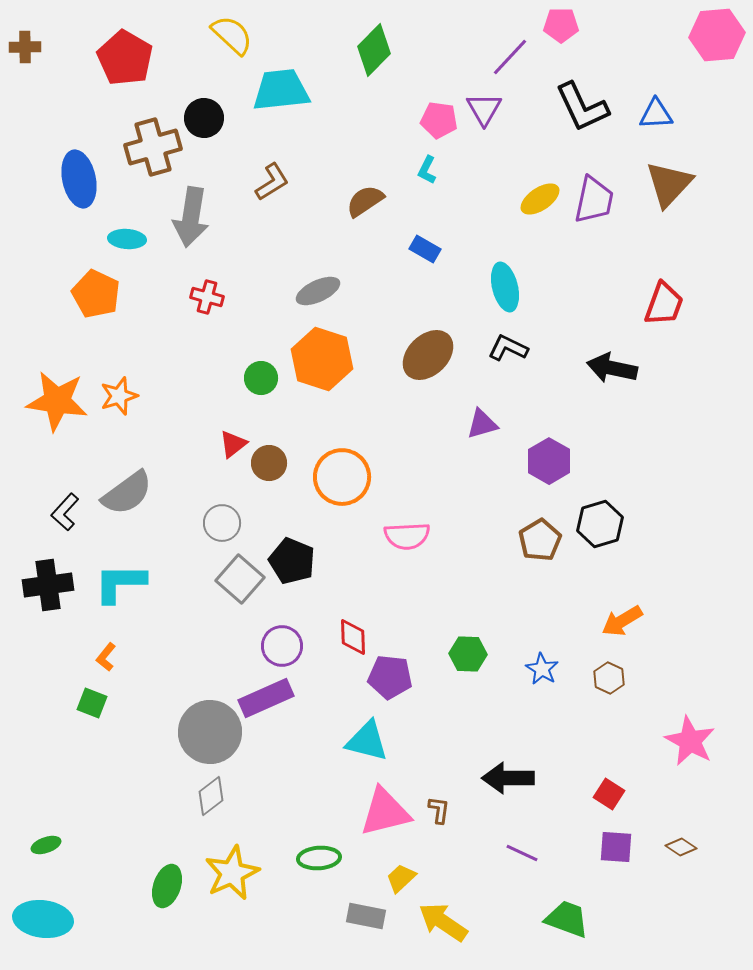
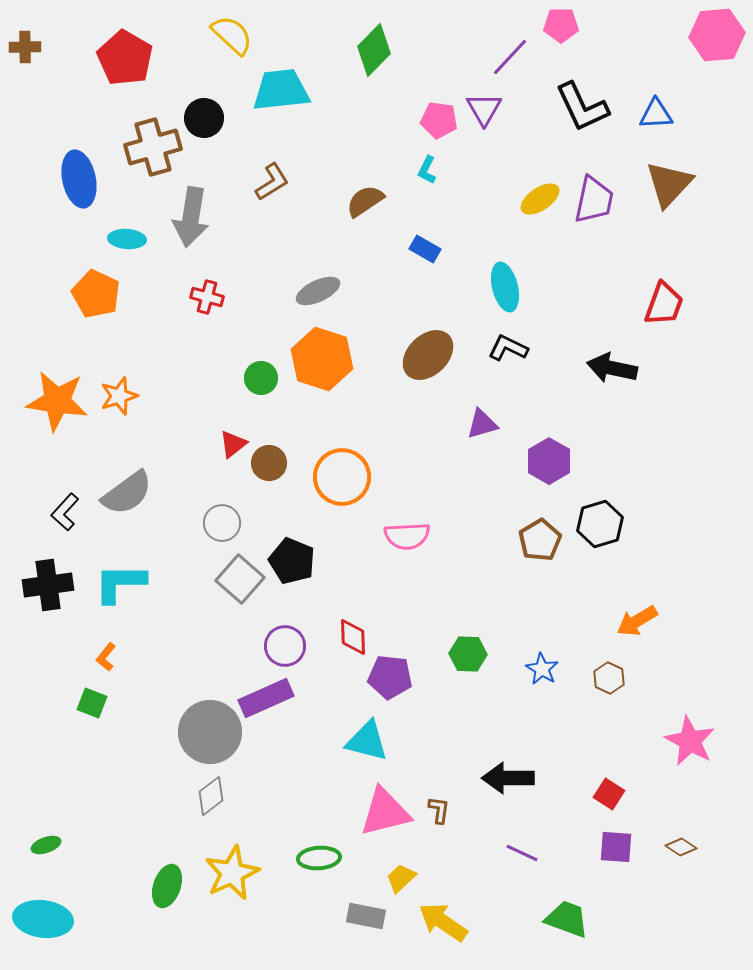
orange arrow at (622, 621): moved 15 px right
purple circle at (282, 646): moved 3 px right
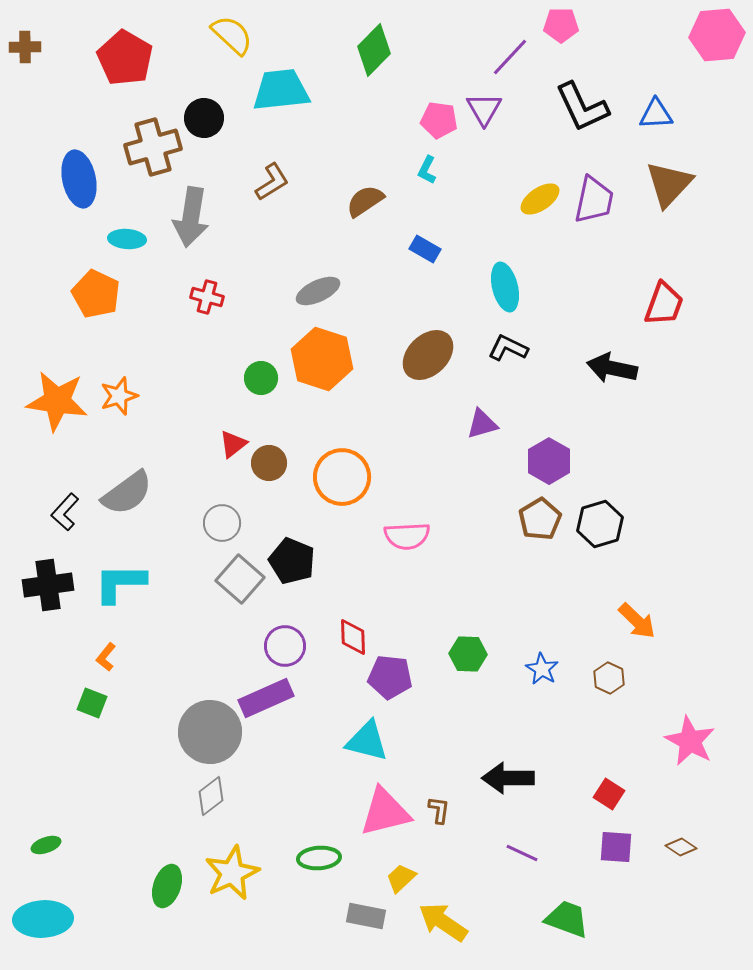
brown pentagon at (540, 540): moved 21 px up
orange arrow at (637, 621): rotated 105 degrees counterclockwise
cyan ellipse at (43, 919): rotated 10 degrees counterclockwise
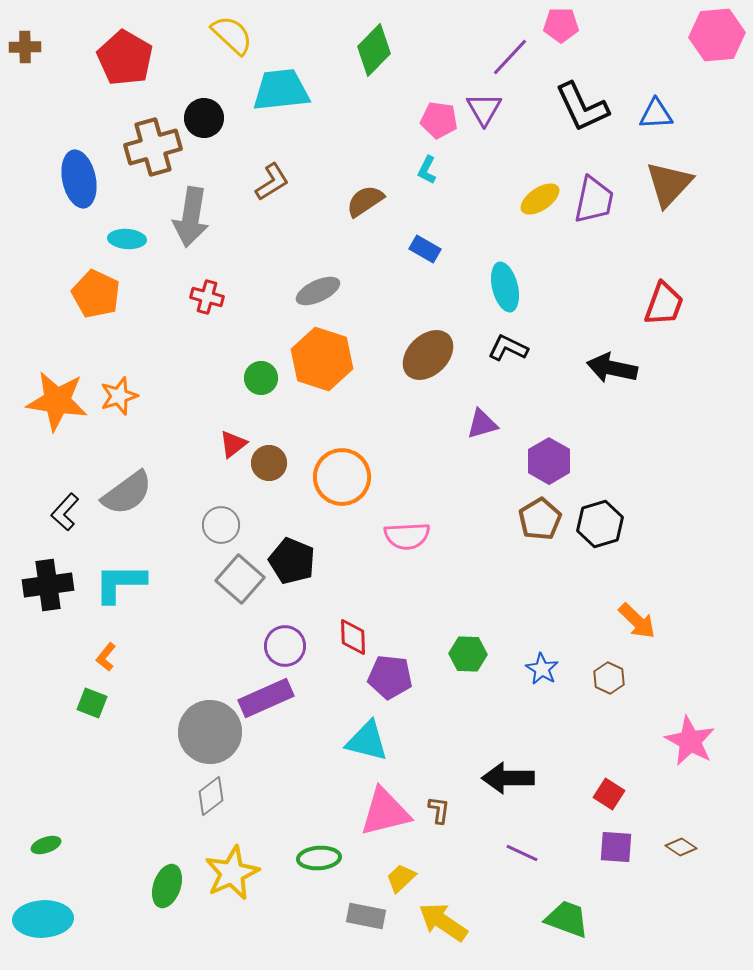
gray circle at (222, 523): moved 1 px left, 2 px down
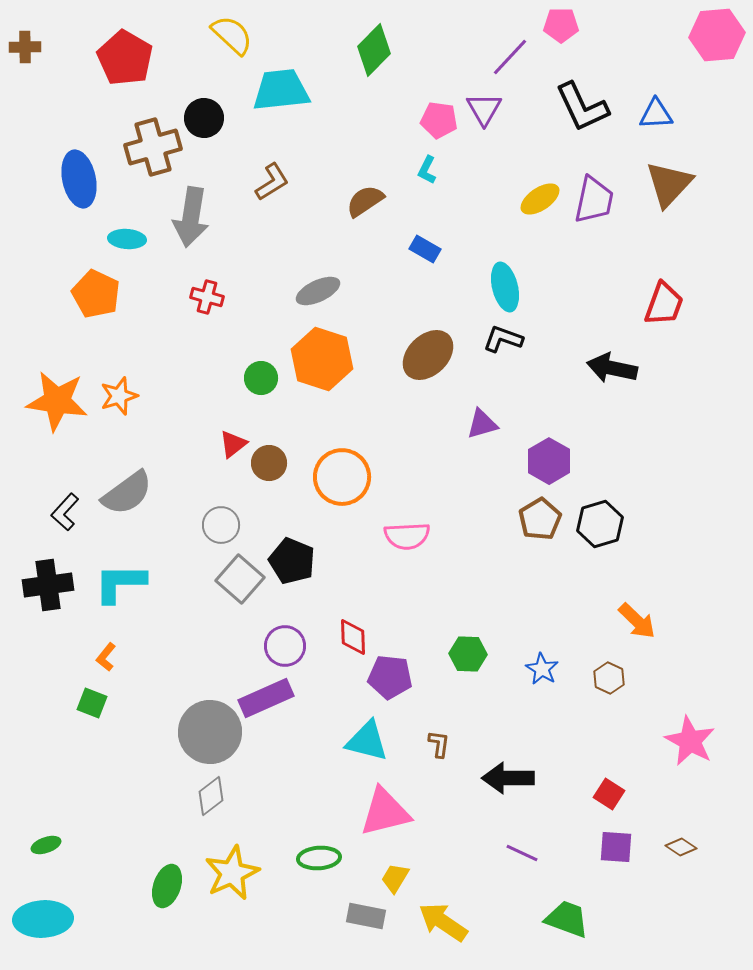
black L-shape at (508, 348): moved 5 px left, 9 px up; rotated 6 degrees counterclockwise
brown L-shape at (439, 810): moved 66 px up
yellow trapezoid at (401, 878): moved 6 px left; rotated 16 degrees counterclockwise
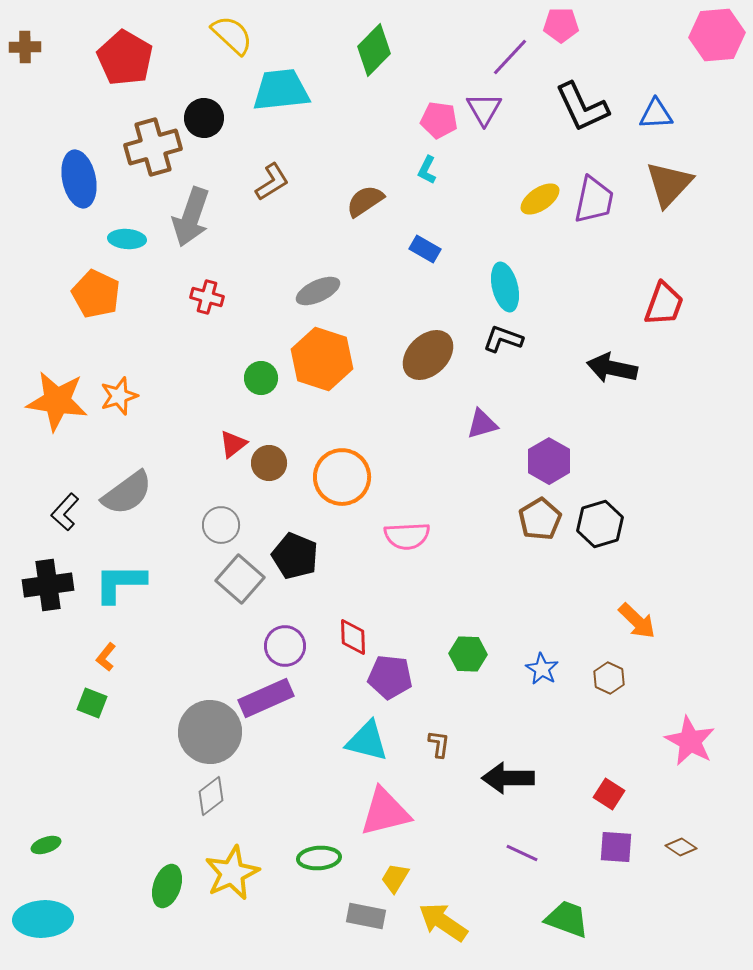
gray arrow at (191, 217): rotated 10 degrees clockwise
black pentagon at (292, 561): moved 3 px right, 5 px up
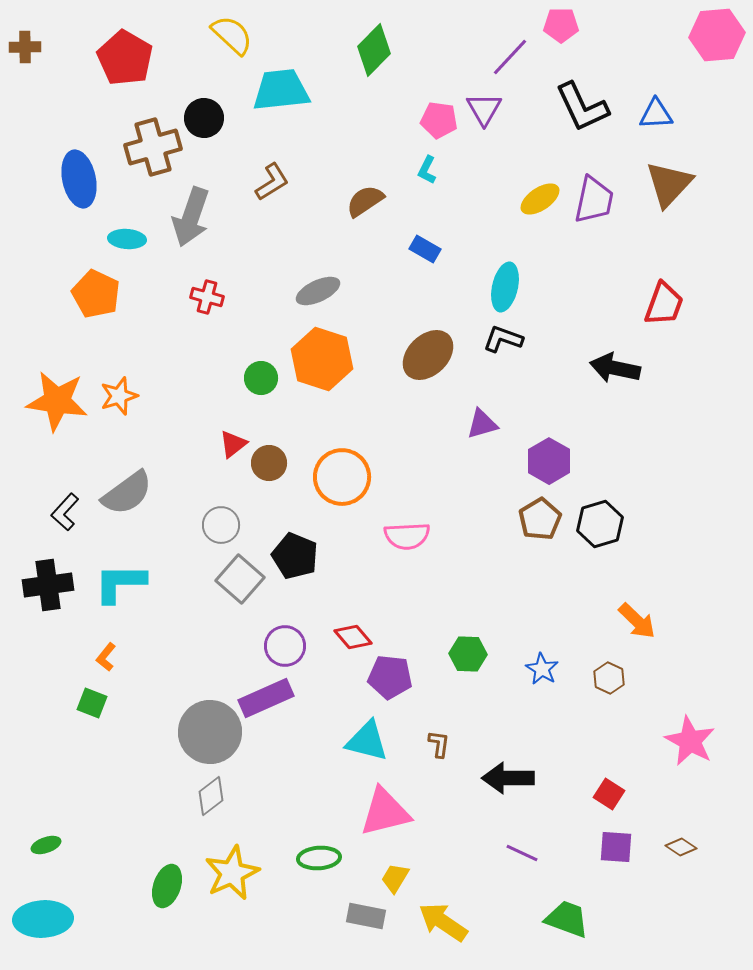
cyan ellipse at (505, 287): rotated 27 degrees clockwise
black arrow at (612, 368): moved 3 px right
red diamond at (353, 637): rotated 39 degrees counterclockwise
